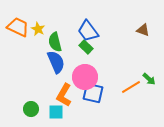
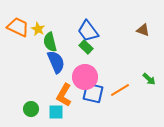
green semicircle: moved 5 px left
orange line: moved 11 px left, 3 px down
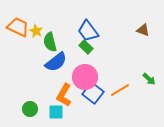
yellow star: moved 2 px left, 2 px down
blue semicircle: rotated 75 degrees clockwise
blue square: rotated 25 degrees clockwise
green circle: moved 1 px left
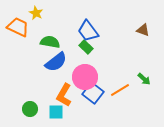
yellow star: moved 18 px up
green semicircle: rotated 114 degrees clockwise
green arrow: moved 5 px left
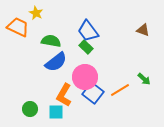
green semicircle: moved 1 px right, 1 px up
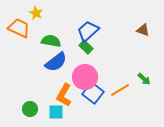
orange trapezoid: moved 1 px right, 1 px down
blue trapezoid: rotated 85 degrees clockwise
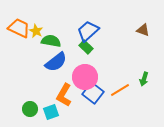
yellow star: moved 18 px down
green arrow: rotated 64 degrees clockwise
cyan square: moved 5 px left; rotated 21 degrees counterclockwise
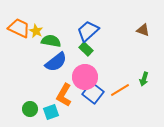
green rectangle: moved 2 px down
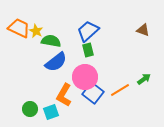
green rectangle: moved 2 px right, 1 px down; rotated 32 degrees clockwise
green arrow: rotated 144 degrees counterclockwise
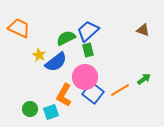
yellow star: moved 3 px right, 24 px down
green semicircle: moved 15 px right, 3 px up; rotated 36 degrees counterclockwise
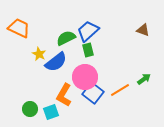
yellow star: moved 1 px up
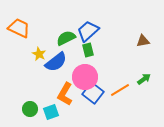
brown triangle: moved 11 px down; rotated 32 degrees counterclockwise
orange L-shape: moved 1 px right, 1 px up
